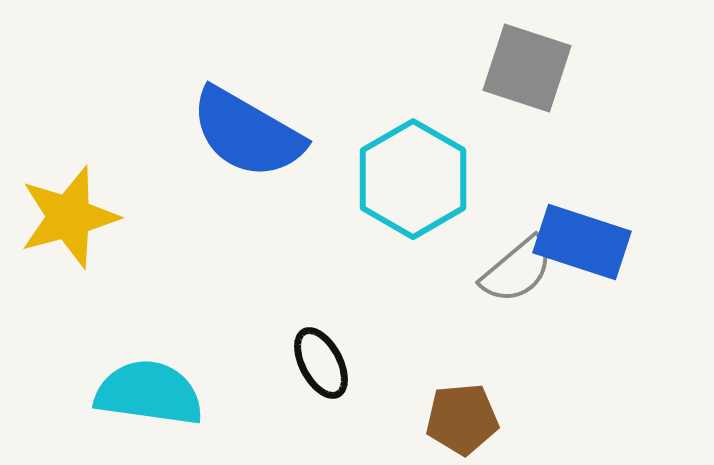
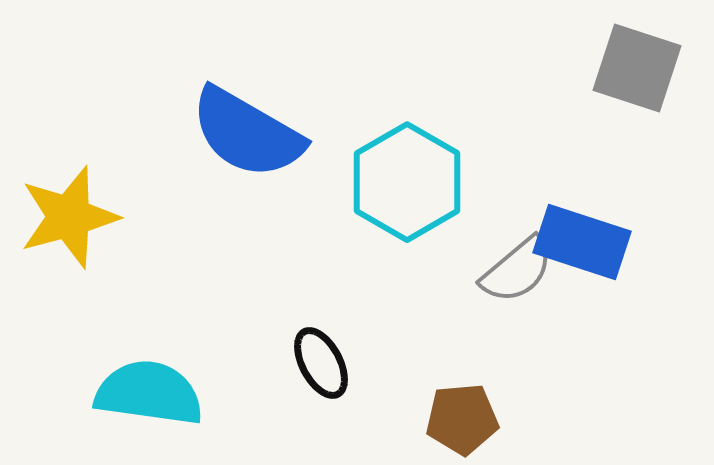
gray square: moved 110 px right
cyan hexagon: moved 6 px left, 3 px down
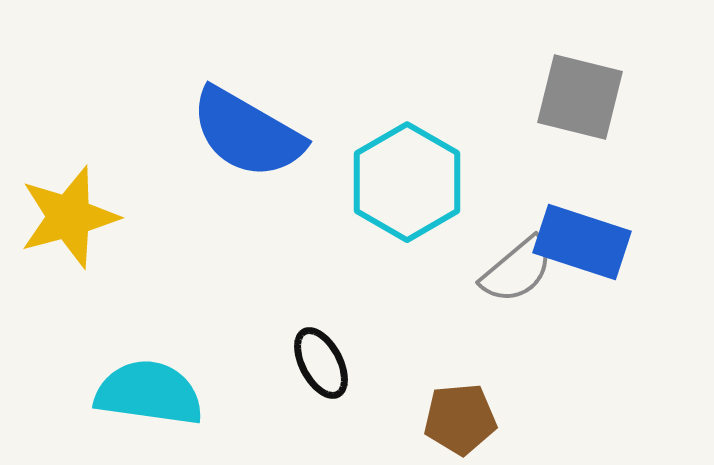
gray square: moved 57 px left, 29 px down; rotated 4 degrees counterclockwise
brown pentagon: moved 2 px left
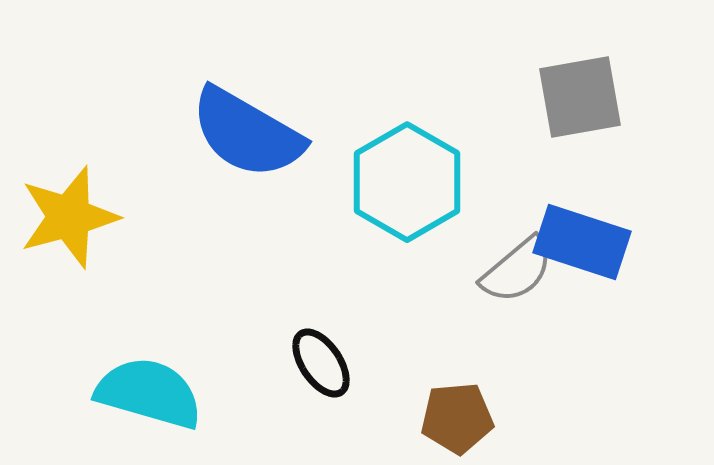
gray square: rotated 24 degrees counterclockwise
black ellipse: rotated 6 degrees counterclockwise
cyan semicircle: rotated 8 degrees clockwise
brown pentagon: moved 3 px left, 1 px up
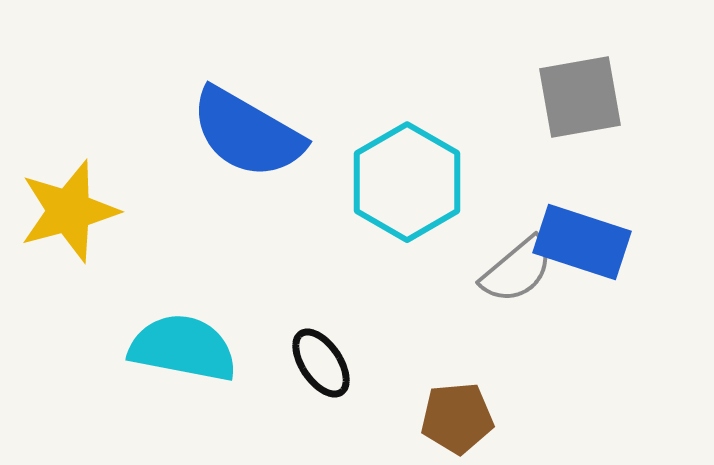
yellow star: moved 6 px up
cyan semicircle: moved 34 px right, 45 px up; rotated 5 degrees counterclockwise
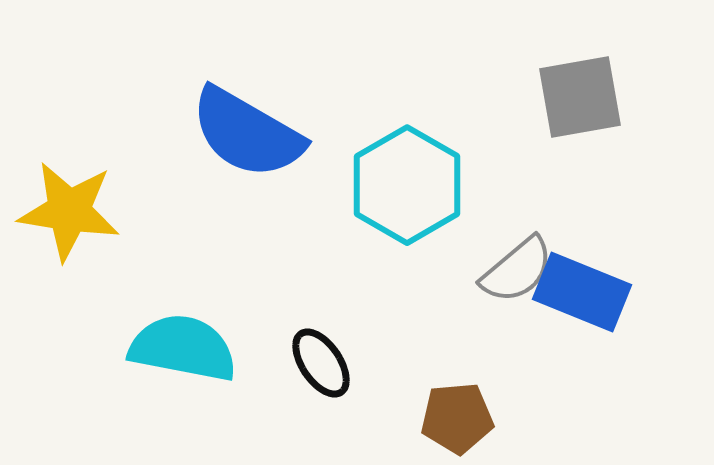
cyan hexagon: moved 3 px down
yellow star: rotated 24 degrees clockwise
blue rectangle: moved 50 px down; rotated 4 degrees clockwise
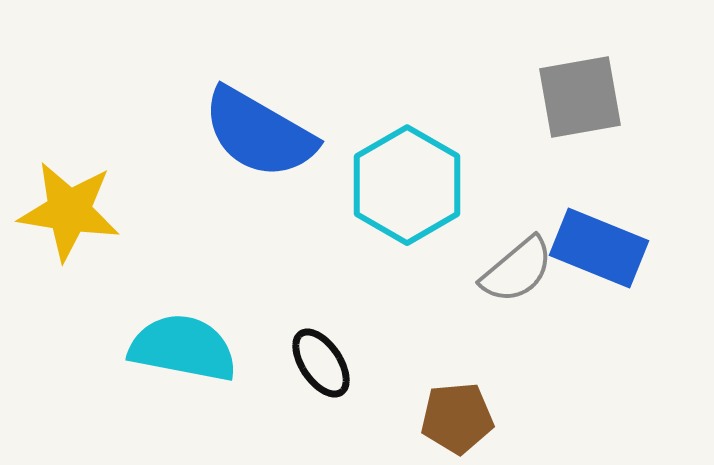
blue semicircle: moved 12 px right
blue rectangle: moved 17 px right, 44 px up
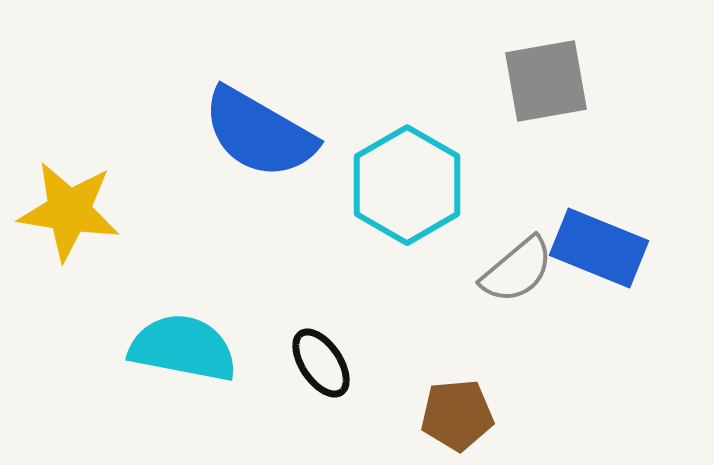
gray square: moved 34 px left, 16 px up
brown pentagon: moved 3 px up
